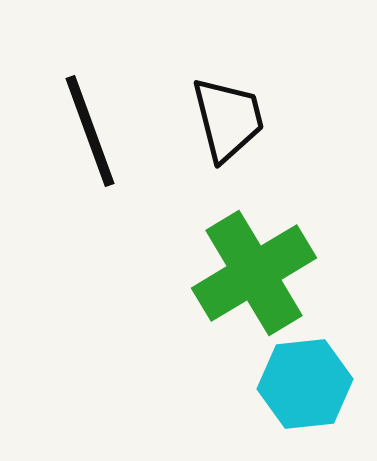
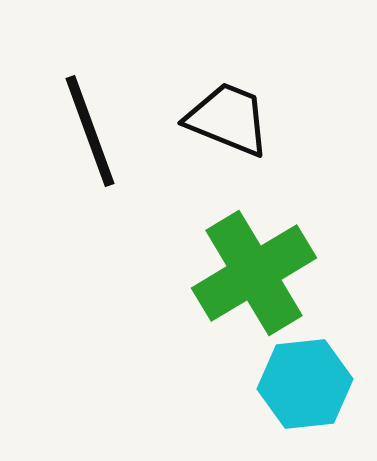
black trapezoid: rotated 54 degrees counterclockwise
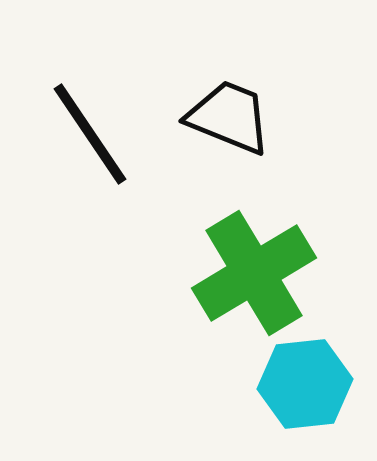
black trapezoid: moved 1 px right, 2 px up
black line: moved 3 px down; rotated 14 degrees counterclockwise
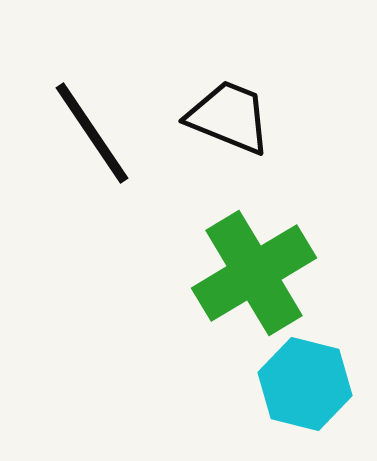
black line: moved 2 px right, 1 px up
cyan hexagon: rotated 20 degrees clockwise
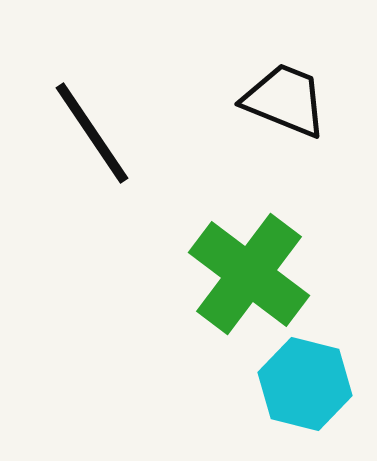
black trapezoid: moved 56 px right, 17 px up
green cross: moved 5 px left, 1 px down; rotated 22 degrees counterclockwise
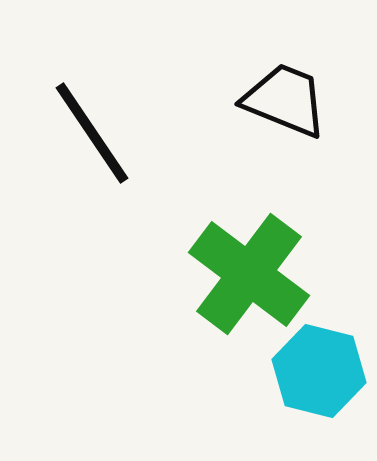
cyan hexagon: moved 14 px right, 13 px up
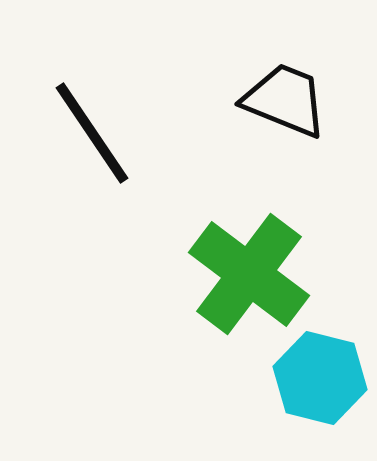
cyan hexagon: moved 1 px right, 7 px down
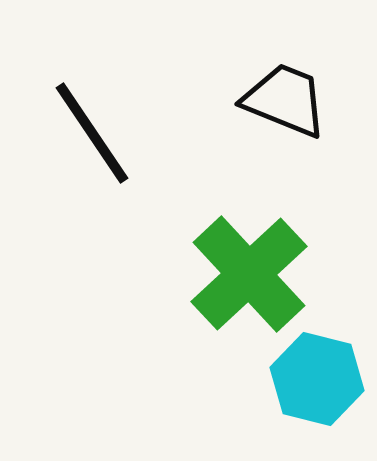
green cross: rotated 10 degrees clockwise
cyan hexagon: moved 3 px left, 1 px down
